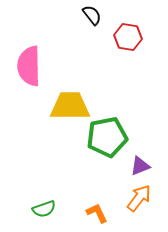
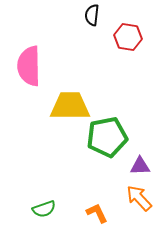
black semicircle: rotated 135 degrees counterclockwise
purple triangle: rotated 20 degrees clockwise
orange arrow: rotated 80 degrees counterclockwise
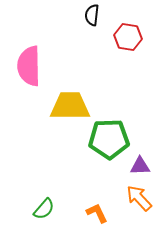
green pentagon: moved 2 px right, 2 px down; rotated 9 degrees clockwise
green semicircle: rotated 30 degrees counterclockwise
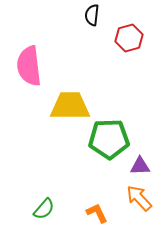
red hexagon: moved 1 px right, 1 px down; rotated 24 degrees counterclockwise
pink semicircle: rotated 6 degrees counterclockwise
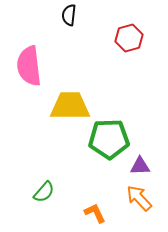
black semicircle: moved 23 px left
green semicircle: moved 17 px up
orange L-shape: moved 2 px left
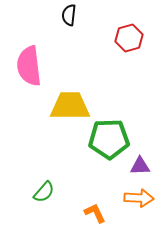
orange arrow: rotated 136 degrees clockwise
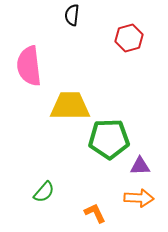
black semicircle: moved 3 px right
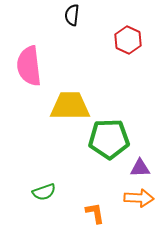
red hexagon: moved 1 px left, 2 px down; rotated 20 degrees counterclockwise
purple triangle: moved 2 px down
green semicircle: rotated 30 degrees clockwise
orange L-shape: rotated 15 degrees clockwise
